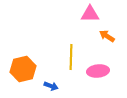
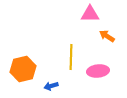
blue arrow: rotated 144 degrees clockwise
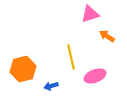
pink triangle: rotated 18 degrees counterclockwise
yellow line: rotated 15 degrees counterclockwise
pink ellipse: moved 3 px left, 5 px down; rotated 15 degrees counterclockwise
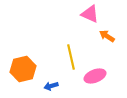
pink triangle: rotated 42 degrees clockwise
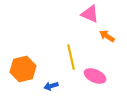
pink ellipse: rotated 45 degrees clockwise
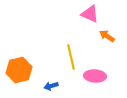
orange hexagon: moved 4 px left, 1 px down
pink ellipse: rotated 20 degrees counterclockwise
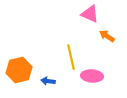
pink ellipse: moved 3 px left
blue arrow: moved 3 px left, 5 px up; rotated 24 degrees clockwise
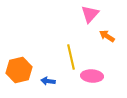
pink triangle: rotated 48 degrees clockwise
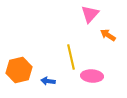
orange arrow: moved 1 px right, 1 px up
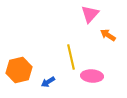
blue arrow: moved 1 px down; rotated 40 degrees counterclockwise
